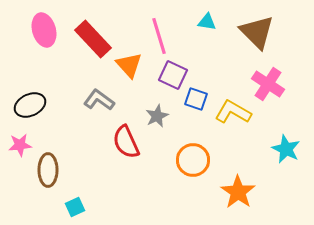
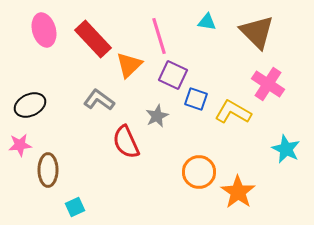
orange triangle: rotated 28 degrees clockwise
orange circle: moved 6 px right, 12 px down
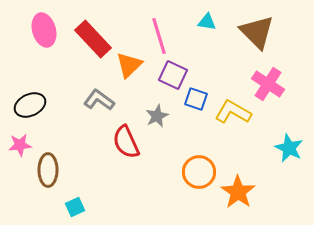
cyan star: moved 3 px right, 1 px up
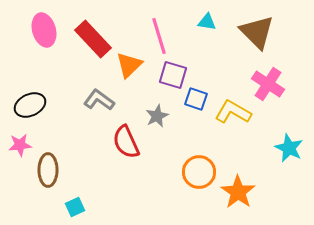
purple square: rotated 8 degrees counterclockwise
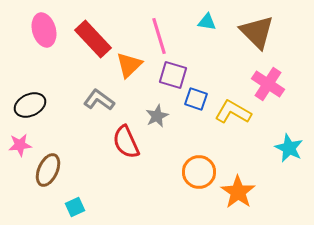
brown ellipse: rotated 24 degrees clockwise
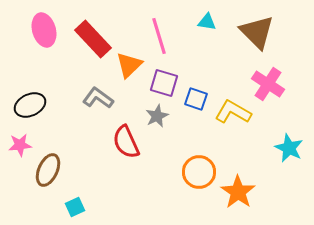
purple square: moved 9 px left, 8 px down
gray L-shape: moved 1 px left, 2 px up
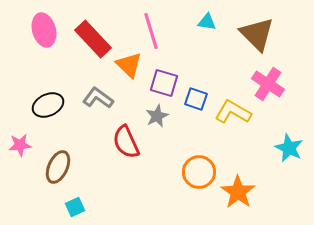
brown triangle: moved 2 px down
pink line: moved 8 px left, 5 px up
orange triangle: rotated 32 degrees counterclockwise
black ellipse: moved 18 px right
brown ellipse: moved 10 px right, 3 px up
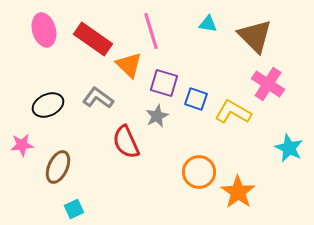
cyan triangle: moved 1 px right, 2 px down
brown triangle: moved 2 px left, 2 px down
red rectangle: rotated 12 degrees counterclockwise
pink star: moved 2 px right
cyan square: moved 1 px left, 2 px down
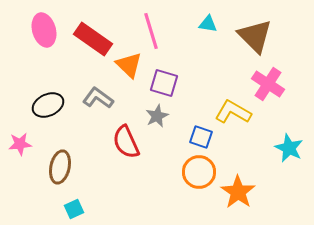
blue square: moved 5 px right, 38 px down
pink star: moved 2 px left, 1 px up
brown ellipse: moved 2 px right; rotated 12 degrees counterclockwise
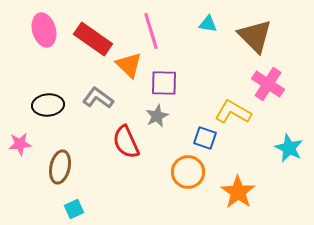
purple square: rotated 16 degrees counterclockwise
black ellipse: rotated 20 degrees clockwise
blue square: moved 4 px right, 1 px down
orange circle: moved 11 px left
